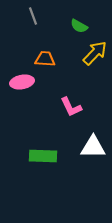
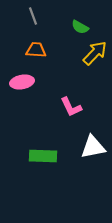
green semicircle: moved 1 px right, 1 px down
orange trapezoid: moved 9 px left, 9 px up
white triangle: rotated 12 degrees counterclockwise
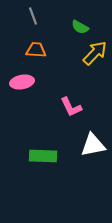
white triangle: moved 2 px up
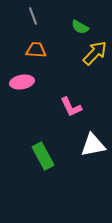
green rectangle: rotated 60 degrees clockwise
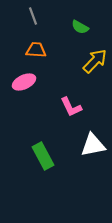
yellow arrow: moved 8 px down
pink ellipse: moved 2 px right; rotated 15 degrees counterclockwise
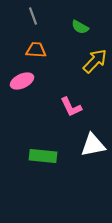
pink ellipse: moved 2 px left, 1 px up
green rectangle: rotated 56 degrees counterclockwise
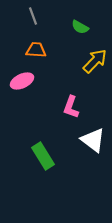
pink L-shape: rotated 45 degrees clockwise
white triangle: moved 5 px up; rotated 48 degrees clockwise
green rectangle: rotated 52 degrees clockwise
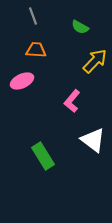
pink L-shape: moved 1 px right, 6 px up; rotated 20 degrees clockwise
